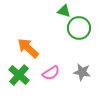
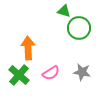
orange arrow: rotated 45 degrees clockwise
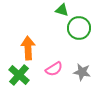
green triangle: moved 2 px left, 1 px up
pink semicircle: moved 3 px right, 4 px up
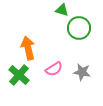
orange arrow: rotated 10 degrees counterclockwise
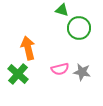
pink semicircle: moved 6 px right; rotated 18 degrees clockwise
green cross: moved 1 px left, 1 px up
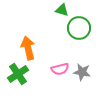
green cross: rotated 15 degrees clockwise
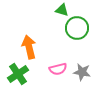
green circle: moved 2 px left
orange arrow: moved 1 px right, 1 px up
pink semicircle: moved 2 px left
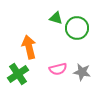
green triangle: moved 6 px left, 8 px down
